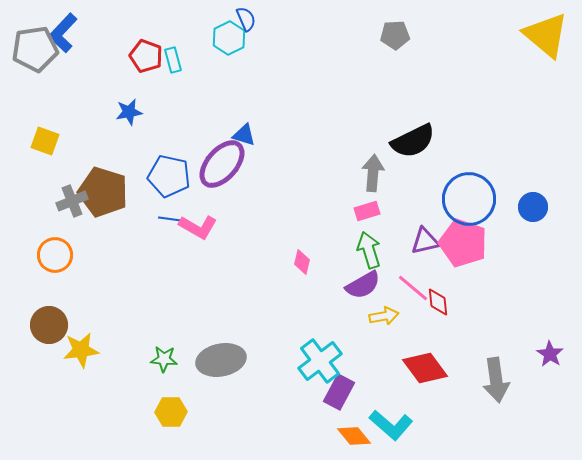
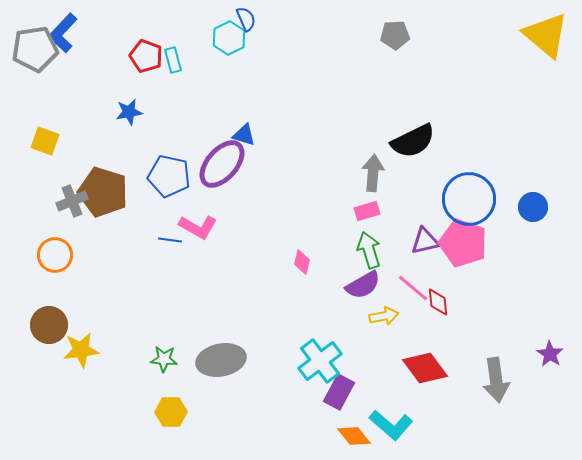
blue line at (170, 219): moved 21 px down
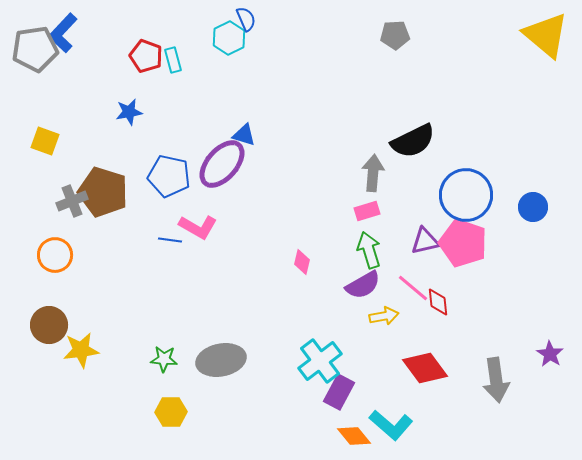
blue circle at (469, 199): moved 3 px left, 4 px up
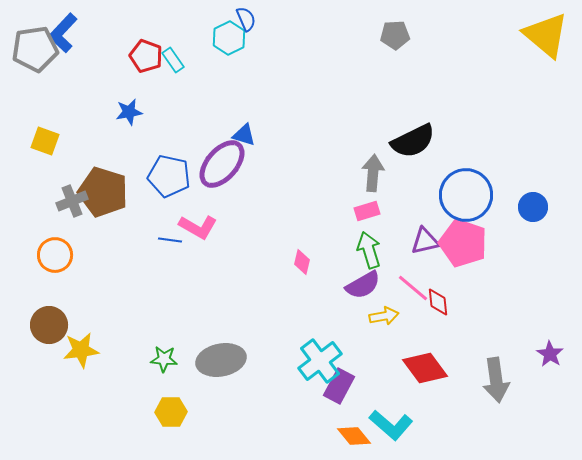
cyan rectangle at (173, 60): rotated 20 degrees counterclockwise
purple rectangle at (339, 392): moved 6 px up
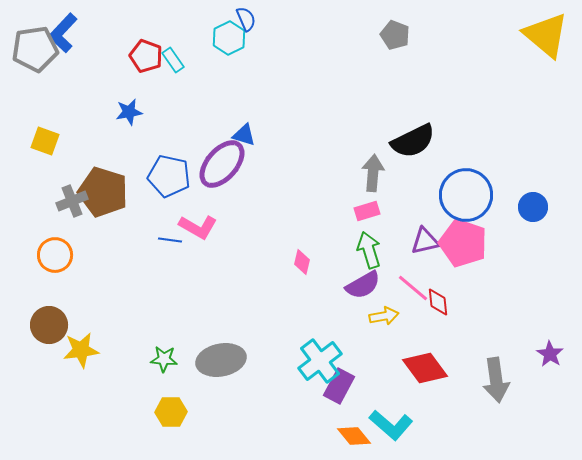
gray pentagon at (395, 35): rotated 24 degrees clockwise
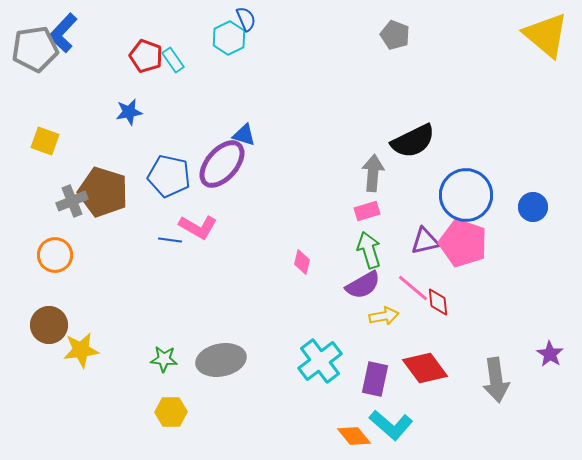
purple rectangle at (339, 386): moved 36 px right, 7 px up; rotated 16 degrees counterclockwise
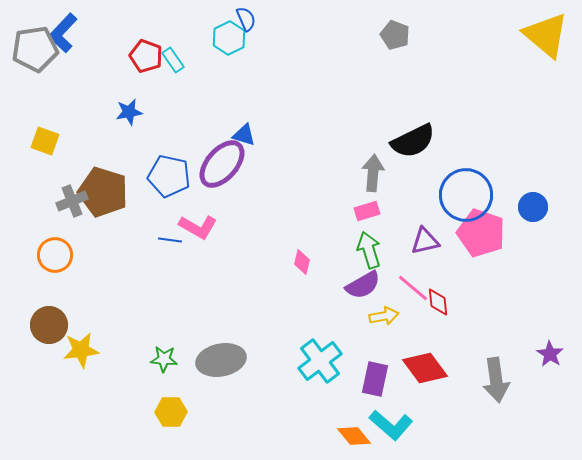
pink pentagon at (463, 243): moved 18 px right, 10 px up
